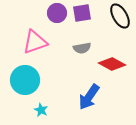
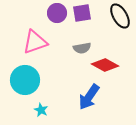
red diamond: moved 7 px left, 1 px down
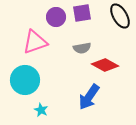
purple circle: moved 1 px left, 4 px down
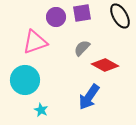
gray semicircle: rotated 144 degrees clockwise
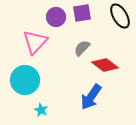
pink triangle: rotated 28 degrees counterclockwise
red diamond: rotated 8 degrees clockwise
blue arrow: moved 2 px right
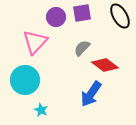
blue arrow: moved 3 px up
